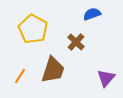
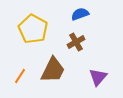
blue semicircle: moved 12 px left
brown cross: rotated 18 degrees clockwise
brown trapezoid: rotated 8 degrees clockwise
purple triangle: moved 8 px left, 1 px up
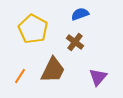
brown cross: moved 1 px left; rotated 24 degrees counterclockwise
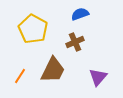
brown cross: rotated 30 degrees clockwise
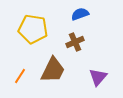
yellow pentagon: rotated 20 degrees counterclockwise
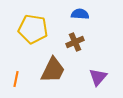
blue semicircle: rotated 24 degrees clockwise
orange line: moved 4 px left, 3 px down; rotated 21 degrees counterclockwise
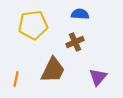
yellow pentagon: moved 4 px up; rotated 16 degrees counterclockwise
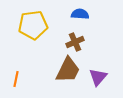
brown trapezoid: moved 15 px right
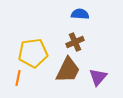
yellow pentagon: moved 28 px down
orange line: moved 2 px right, 1 px up
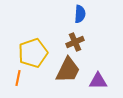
blue semicircle: rotated 90 degrees clockwise
yellow pentagon: rotated 12 degrees counterclockwise
purple triangle: moved 4 px down; rotated 48 degrees clockwise
